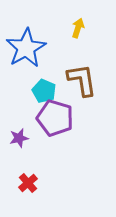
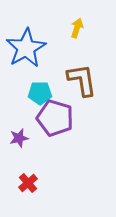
yellow arrow: moved 1 px left
cyan pentagon: moved 4 px left, 2 px down; rotated 25 degrees counterclockwise
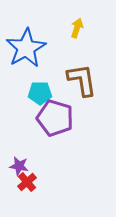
purple star: moved 28 px down; rotated 24 degrees clockwise
red cross: moved 1 px left, 1 px up
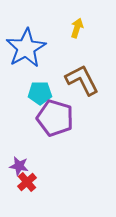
brown L-shape: rotated 18 degrees counterclockwise
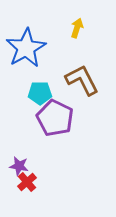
purple pentagon: rotated 9 degrees clockwise
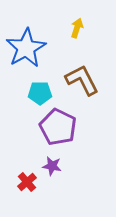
purple pentagon: moved 3 px right, 9 px down
purple star: moved 33 px right
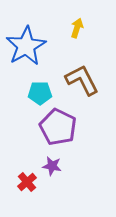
blue star: moved 2 px up
